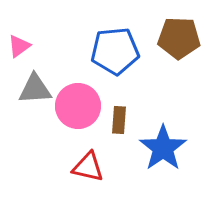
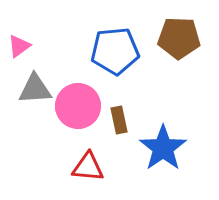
brown rectangle: rotated 16 degrees counterclockwise
red triangle: rotated 8 degrees counterclockwise
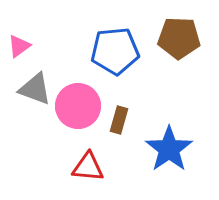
gray triangle: rotated 24 degrees clockwise
brown rectangle: rotated 28 degrees clockwise
blue star: moved 6 px right, 1 px down
